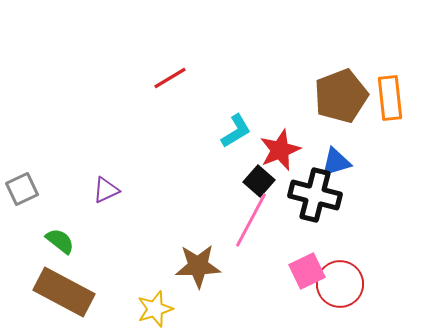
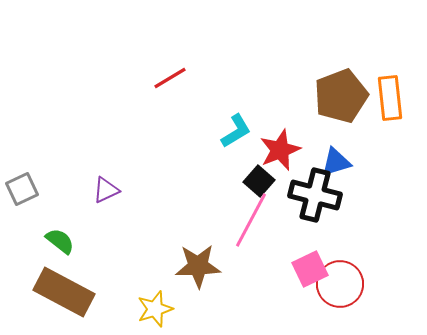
pink square: moved 3 px right, 2 px up
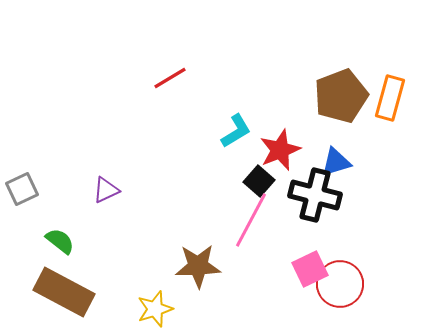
orange rectangle: rotated 21 degrees clockwise
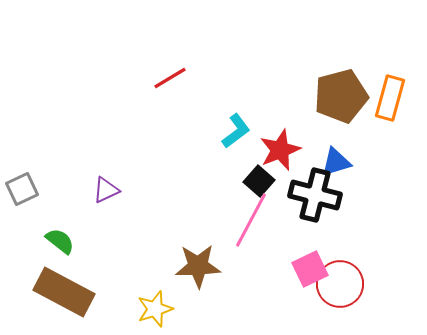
brown pentagon: rotated 6 degrees clockwise
cyan L-shape: rotated 6 degrees counterclockwise
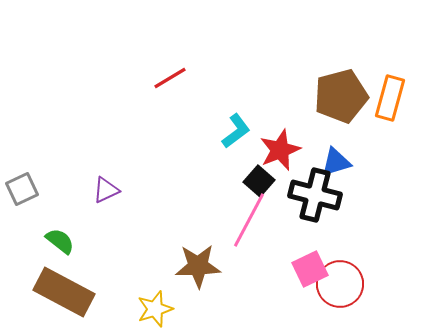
pink line: moved 2 px left
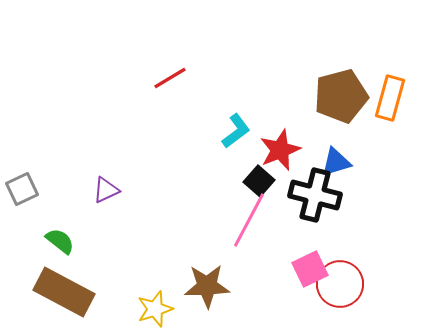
brown star: moved 9 px right, 20 px down
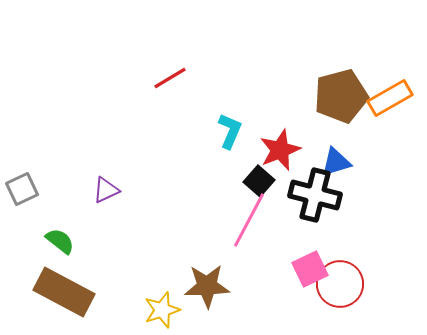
orange rectangle: rotated 45 degrees clockwise
cyan L-shape: moved 6 px left; rotated 30 degrees counterclockwise
yellow star: moved 7 px right, 1 px down
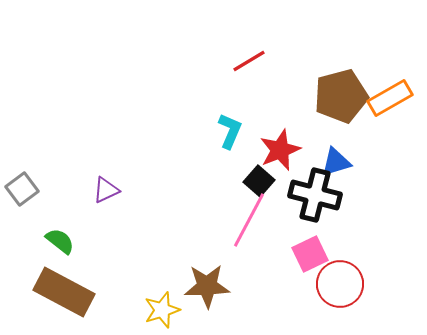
red line: moved 79 px right, 17 px up
gray square: rotated 12 degrees counterclockwise
pink square: moved 15 px up
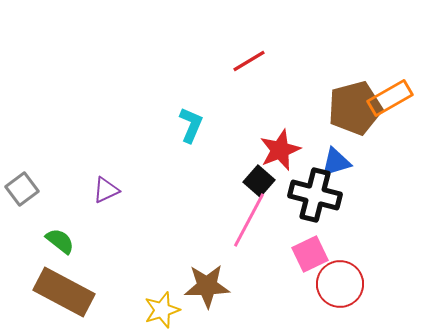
brown pentagon: moved 14 px right, 12 px down
cyan L-shape: moved 39 px left, 6 px up
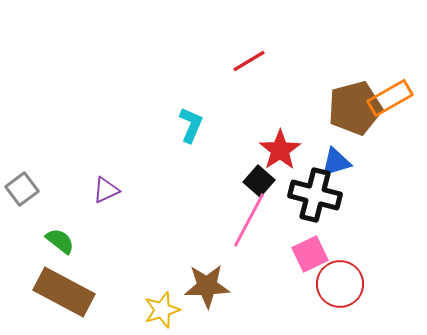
red star: rotated 12 degrees counterclockwise
